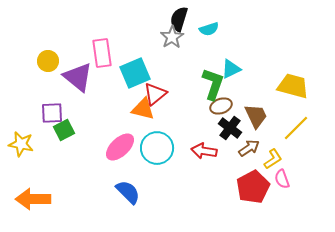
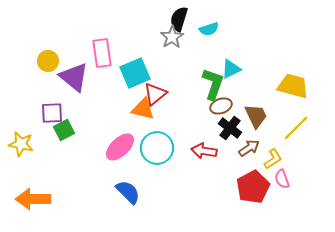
purple triangle: moved 4 px left
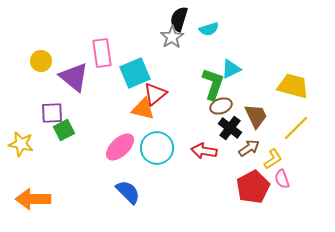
yellow circle: moved 7 px left
